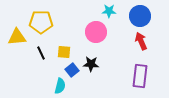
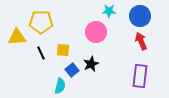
yellow square: moved 1 px left, 2 px up
black star: rotated 28 degrees counterclockwise
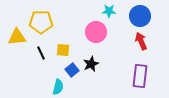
cyan semicircle: moved 2 px left, 1 px down
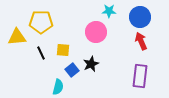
blue circle: moved 1 px down
